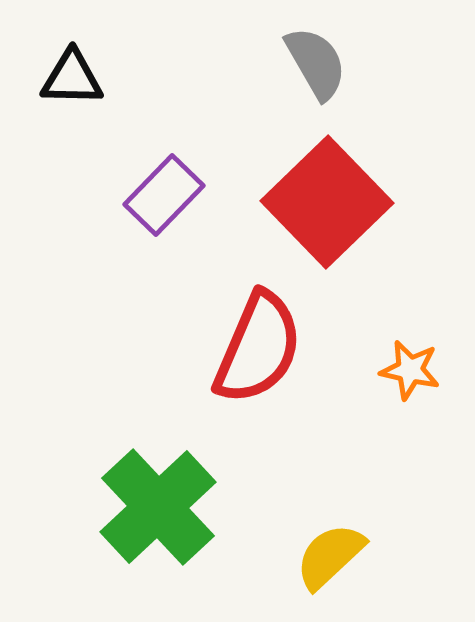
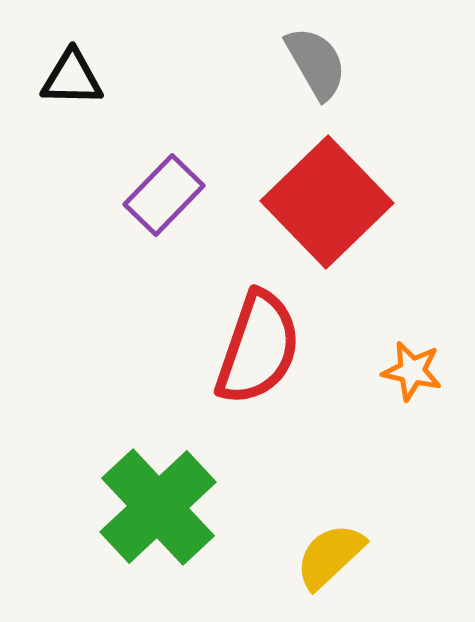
red semicircle: rotated 4 degrees counterclockwise
orange star: moved 2 px right, 1 px down
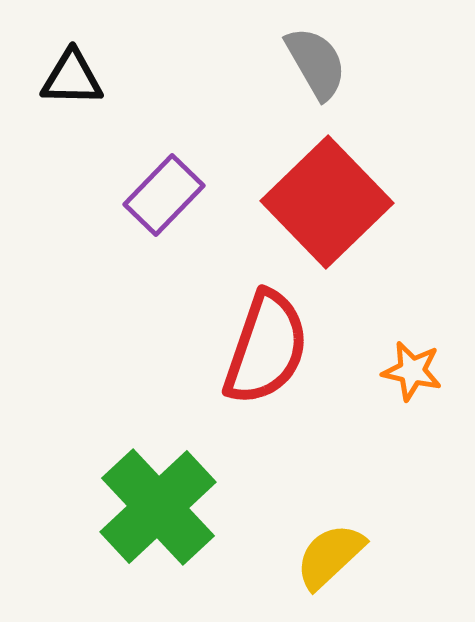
red semicircle: moved 8 px right
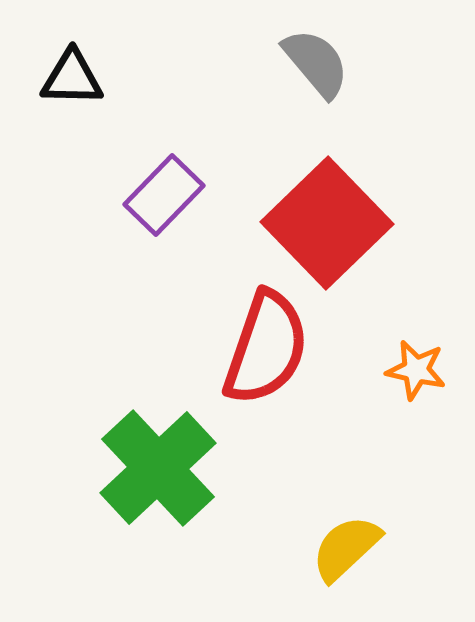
gray semicircle: rotated 10 degrees counterclockwise
red square: moved 21 px down
orange star: moved 4 px right, 1 px up
green cross: moved 39 px up
yellow semicircle: moved 16 px right, 8 px up
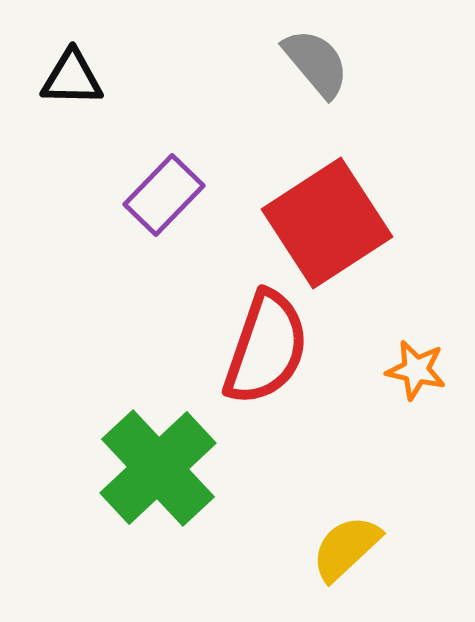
red square: rotated 11 degrees clockwise
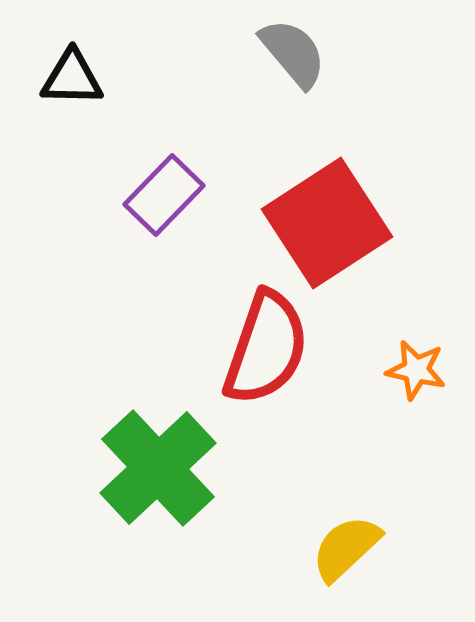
gray semicircle: moved 23 px left, 10 px up
